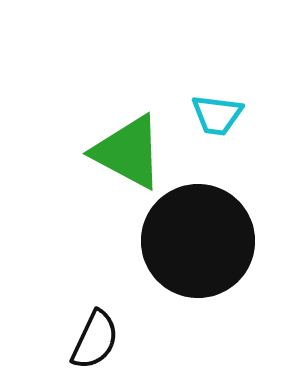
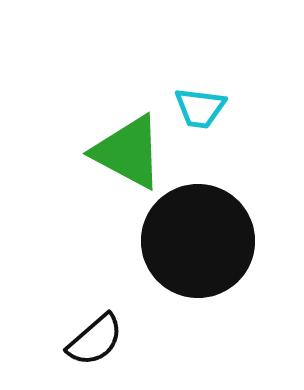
cyan trapezoid: moved 17 px left, 7 px up
black semicircle: rotated 24 degrees clockwise
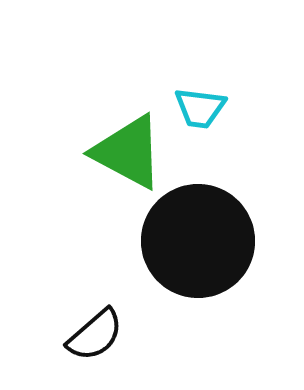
black semicircle: moved 5 px up
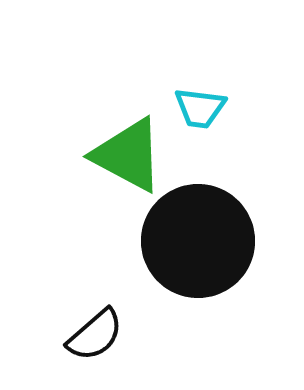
green triangle: moved 3 px down
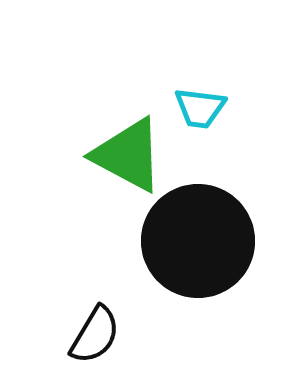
black semicircle: rotated 18 degrees counterclockwise
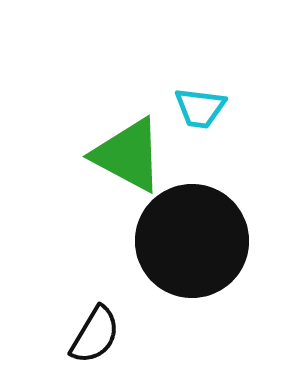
black circle: moved 6 px left
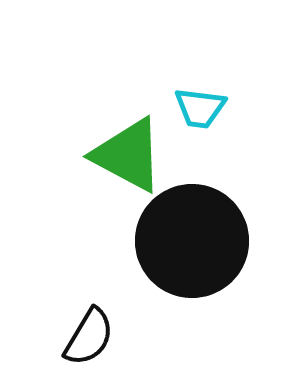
black semicircle: moved 6 px left, 2 px down
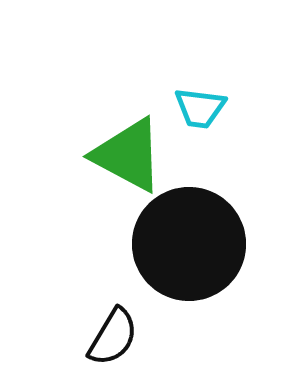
black circle: moved 3 px left, 3 px down
black semicircle: moved 24 px right
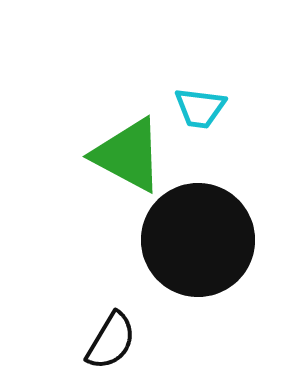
black circle: moved 9 px right, 4 px up
black semicircle: moved 2 px left, 4 px down
